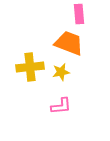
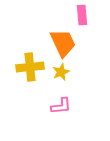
pink rectangle: moved 3 px right, 1 px down
orange trapezoid: moved 6 px left; rotated 44 degrees clockwise
yellow star: rotated 12 degrees counterclockwise
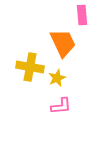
yellow cross: rotated 16 degrees clockwise
yellow star: moved 4 px left, 6 px down
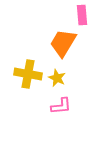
orange trapezoid: rotated 124 degrees counterclockwise
yellow cross: moved 2 px left, 7 px down
yellow star: rotated 24 degrees counterclockwise
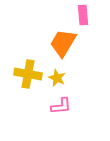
pink rectangle: moved 1 px right
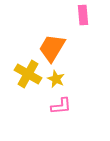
orange trapezoid: moved 11 px left, 5 px down
yellow cross: rotated 20 degrees clockwise
yellow star: moved 1 px left, 1 px down
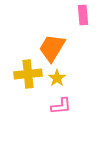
yellow cross: rotated 36 degrees counterclockwise
yellow star: moved 1 px right, 1 px up; rotated 12 degrees clockwise
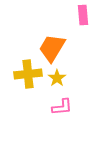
pink L-shape: moved 1 px right, 1 px down
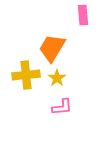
yellow cross: moved 2 px left, 1 px down
